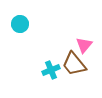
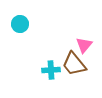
cyan cross: rotated 18 degrees clockwise
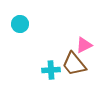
pink triangle: rotated 24 degrees clockwise
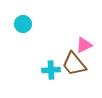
cyan circle: moved 3 px right
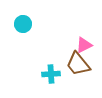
brown trapezoid: moved 4 px right
cyan cross: moved 4 px down
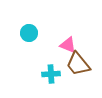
cyan circle: moved 6 px right, 9 px down
pink triangle: moved 16 px left; rotated 48 degrees clockwise
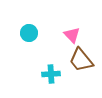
pink triangle: moved 4 px right, 10 px up; rotated 24 degrees clockwise
brown trapezoid: moved 3 px right, 4 px up
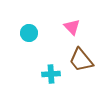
pink triangle: moved 8 px up
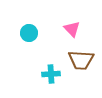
pink triangle: moved 2 px down
brown trapezoid: rotated 48 degrees counterclockwise
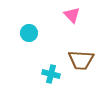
pink triangle: moved 14 px up
cyan cross: rotated 18 degrees clockwise
